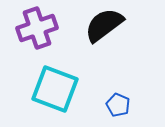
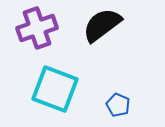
black semicircle: moved 2 px left
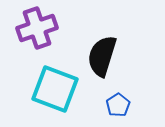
black semicircle: moved 31 px down; rotated 36 degrees counterclockwise
blue pentagon: rotated 15 degrees clockwise
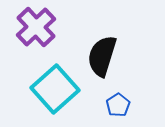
purple cross: moved 1 px left, 1 px up; rotated 24 degrees counterclockwise
cyan square: rotated 27 degrees clockwise
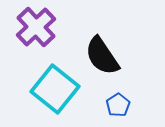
black semicircle: rotated 51 degrees counterclockwise
cyan square: rotated 9 degrees counterclockwise
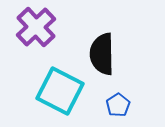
black semicircle: moved 2 px up; rotated 33 degrees clockwise
cyan square: moved 5 px right, 2 px down; rotated 12 degrees counterclockwise
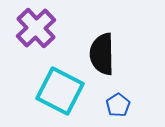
purple cross: moved 1 px down
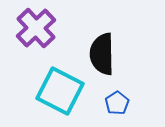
blue pentagon: moved 1 px left, 2 px up
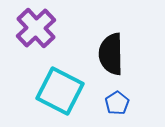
black semicircle: moved 9 px right
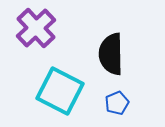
blue pentagon: rotated 10 degrees clockwise
